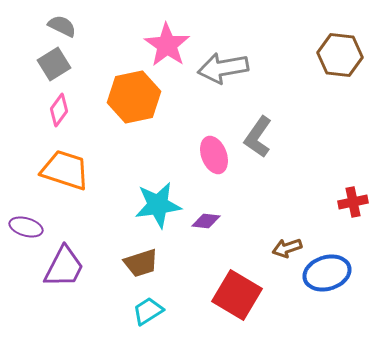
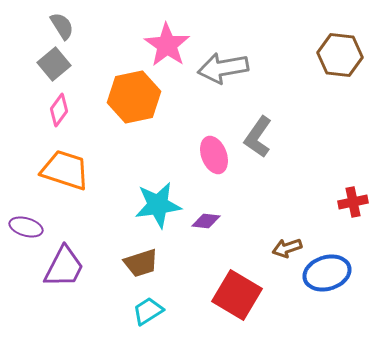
gray semicircle: rotated 32 degrees clockwise
gray square: rotated 8 degrees counterclockwise
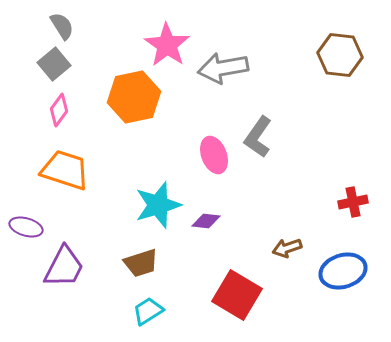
cyan star: rotated 9 degrees counterclockwise
blue ellipse: moved 16 px right, 2 px up
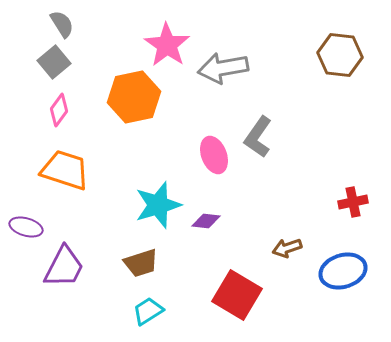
gray semicircle: moved 2 px up
gray square: moved 2 px up
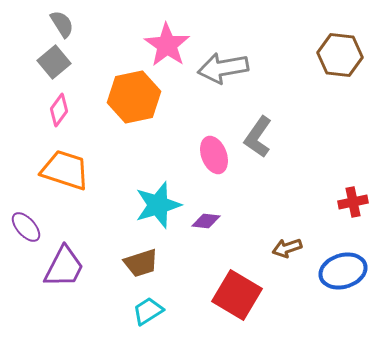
purple ellipse: rotated 32 degrees clockwise
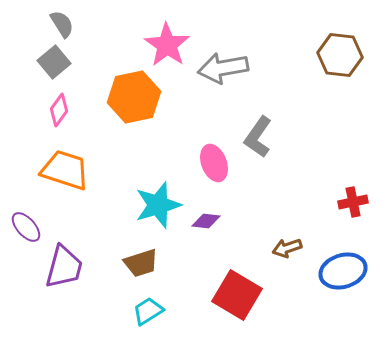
pink ellipse: moved 8 px down
purple trapezoid: rotated 12 degrees counterclockwise
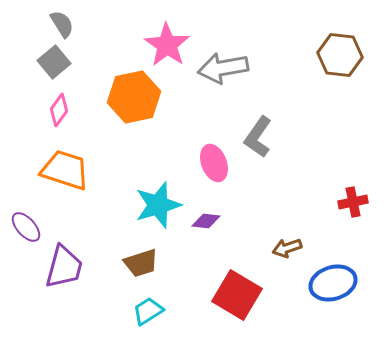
blue ellipse: moved 10 px left, 12 px down
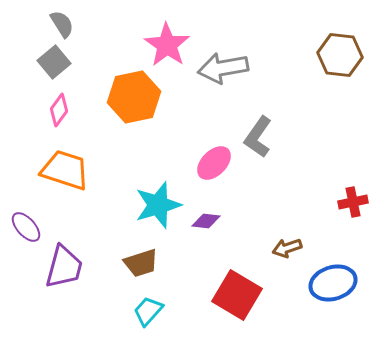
pink ellipse: rotated 66 degrees clockwise
cyan trapezoid: rotated 16 degrees counterclockwise
